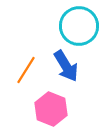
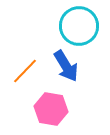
orange line: moved 1 px left, 1 px down; rotated 12 degrees clockwise
pink hexagon: rotated 12 degrees counterclockwise
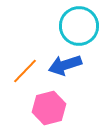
blue arrow: moved 1 px left, 1 px up; rotated 104 degrees clockwise
pink hexagon: moved 2 px left, 1 px up; rotated 24 degrees counterclockwise
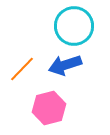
cyan circle: moved 5 px left
orange line: moved 3 px left, 2 px up
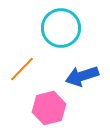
cyan circle: moved 13 px left, 2 px down
blue arrow: moved 17 px right, 11 px down
